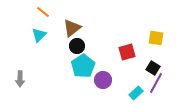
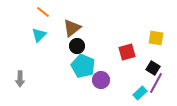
cyan pentagon: rotated 15 degrees counterclockwise
purple circle: moved 2 px left
cyan rectangle: moved 4 px right
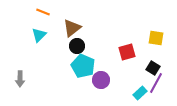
orange line: rotated 16 degrees counterclockwise
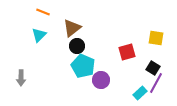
gray arrow: moved 1 px right, 1 px up
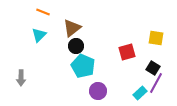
black circle: moved 1 px left
purple circle: moved 3 px left, 11 px down
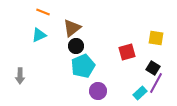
cyan triangle: rotated 21 degrees clockwise
cyan pentagon: rotated 25 degrees clockwise
gray arrow: moved 1 px left, 2 px up
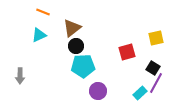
yellow square: rotated 21 degrees counterclockwise
cyan pentagon: rotated 20 degrees clockwise
